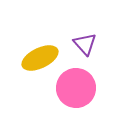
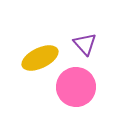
pink circle: moved 1 px up
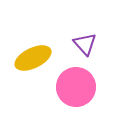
yellow ellipse: moved 7 px left
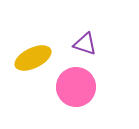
purple triangle: rotated 30 degrees counterclockwise
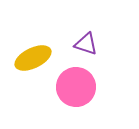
purple triangle: moved 1 px right
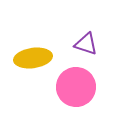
yellow ellipse: rotated 18 degrees clockwise
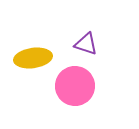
pink circle: moved 1 px left, 1 px up
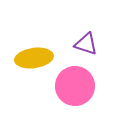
yellow ellipse: moved 1 px right
